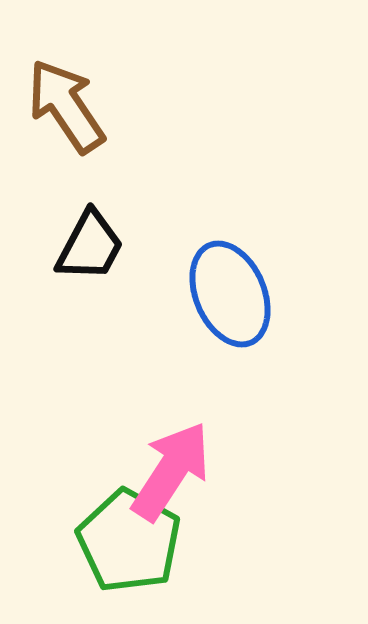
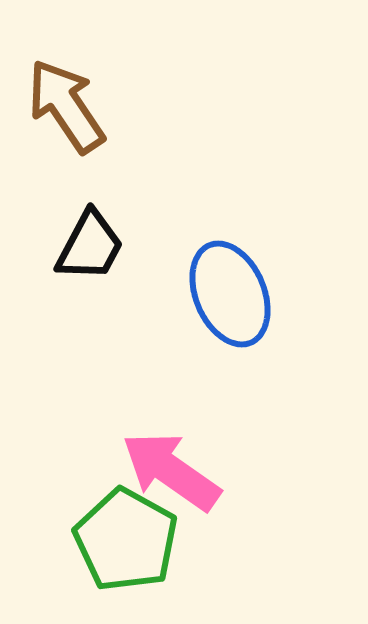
pink arrow: rotated 88 degrees counterclockwise
green pentagon: moved 3 px left, 1 px up
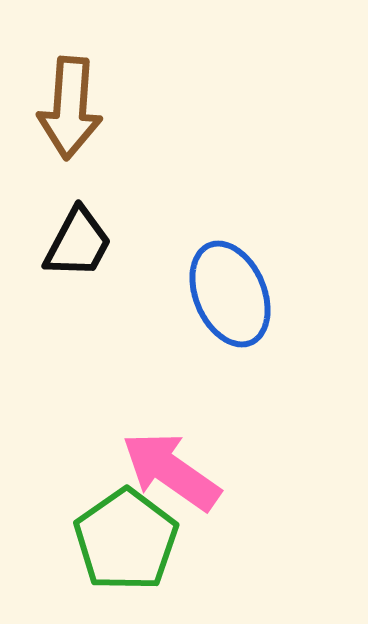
brown arrow: moved 4 px right, 2 px down; rotated 142 degrees counterclockwise
black trapezoid: moved 12 px left, 3 px up
green pentagon: rotated 8 degrees clockwise
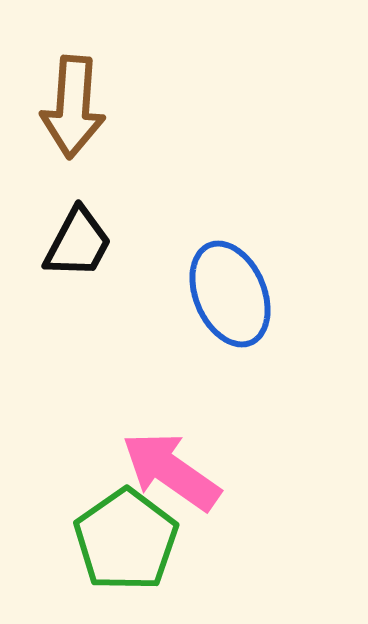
brown arrow: moved 3 px right, 1 px up
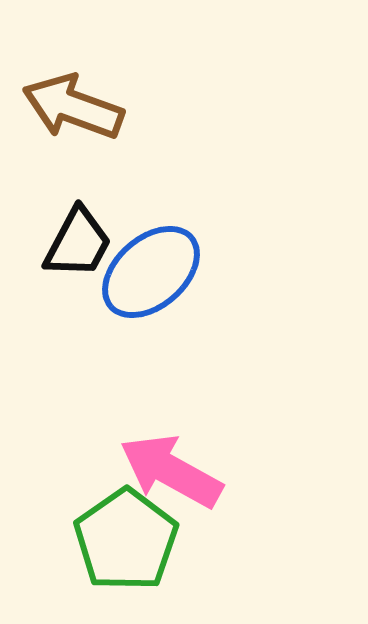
brown arrow: rotated 106 degrees clockwise
blue ellipse: moved 79 px left, 22 px up; rotated 72 degrees clockwise
pink arrow: rotated 6 degrees counterclockwise
